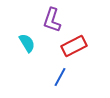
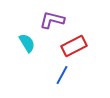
purple L-shape: rotated 85 degrees clockwise
blue line: moved 2 px right, 2 px up
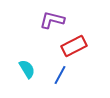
cyan semicircle: moved 26 px down
blue line: moved 2 px left
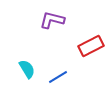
red rectangle: moved 17 px right
blue line: moved 2 px left, 2 px down; rotated 30 degrees clockwise
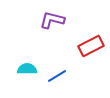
cyan semicircle: rotated 60 degrees counterclockwise
blue line: moved 1 px left, 1 px up
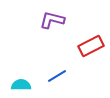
cyan semicircle: moved 6 px left, 16 px down
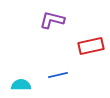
red rectangle: rotated 15 degrees clockwise
blue line: moved 1 px right, 1 px up; rotated 18 degrees clockwise
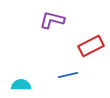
red rectangle: rotated 15 degrees counterclockwise
blue line: moved 10 px right
